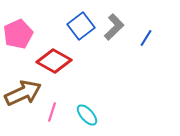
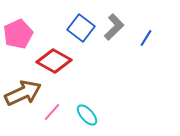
blue square: moved 2 px down; rotated 16 degrees counterclockwise
pink line: rotated 24 degrees clockwise
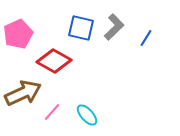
blue square: rotated 24 degrees counterclockwise
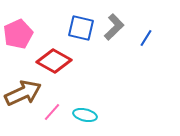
cyan ellipse: moved 2 px left; rotated 35 degrees counterclockwise
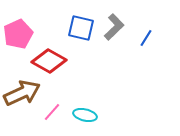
red diamond: moved 5 px left
brown arrow: moved 1 px left
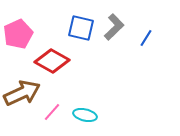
red diamond: moved 3 px right
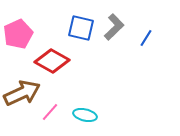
pink line: moved 2 px left
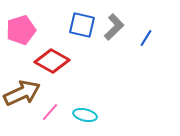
blue square: moved 1 px right, 3 px up
pink pentagon: moved 3 px right, 4 px up; rotated 8 degrees clockwise
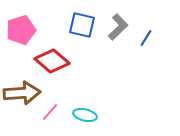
gray L-shape: moved 4 px right
red diamond: rotated 12 degrees clockwise
brown arrow: rotated 21 degrees clockwise
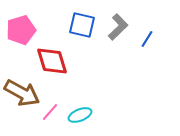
blue line: moved 1 px right, 1 px down
red diamond: rotated 32 degrees clockwise
brown arrow: rotated 33 degrees clockwise
cyan ellipse: moved 5 px left; rotated 35 degrees counterclockwise
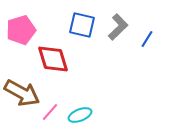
red diamond: moved 1 px right, 2 px up
